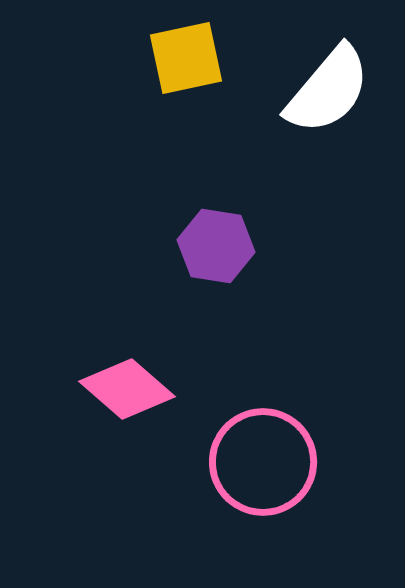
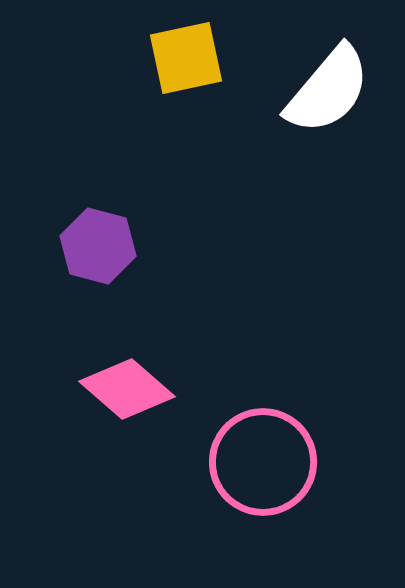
purple hexagon: moved 118 px left; rotated 6 degrees clockwise
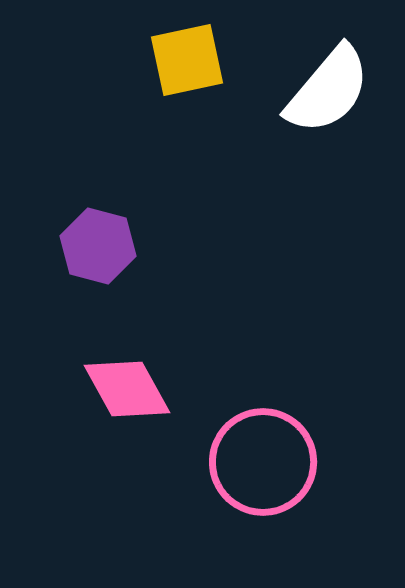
yellow square: moved 1 px right, 2 px down
pink diamond: rotated 20 degrees clockwise
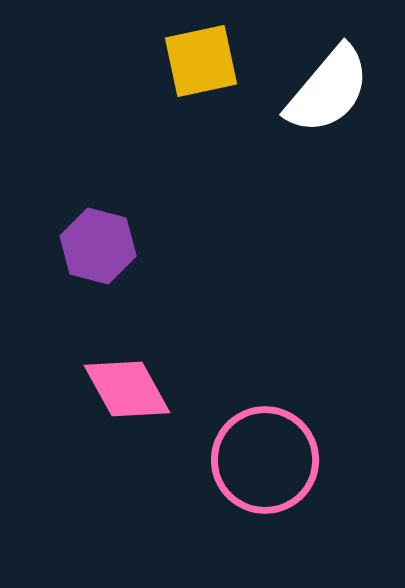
yellow square: moved 14 px right, 1 px down
pink circle: moved 2 px right, 2 px up
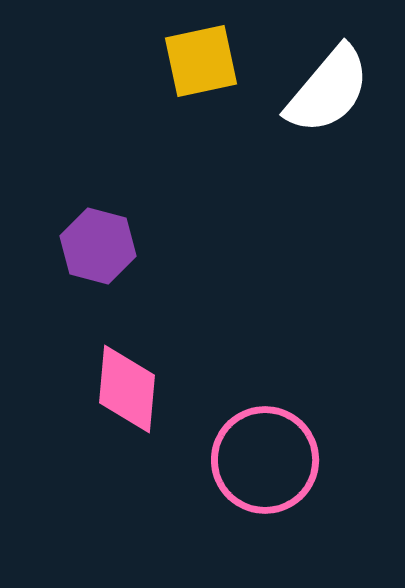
pink diamond: rotated 34 degrees clockwise
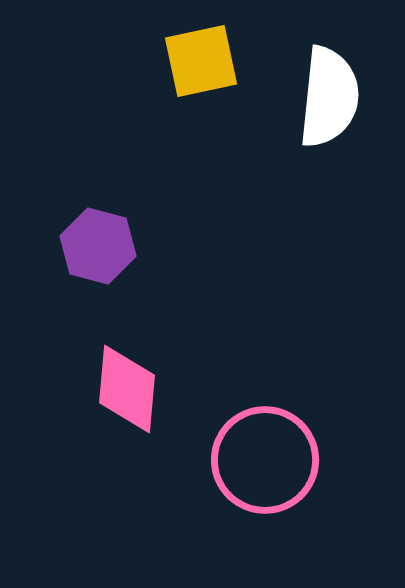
white semicircle: moved 1 px right, 7 px down; rotated 34 degrees counterclockwise
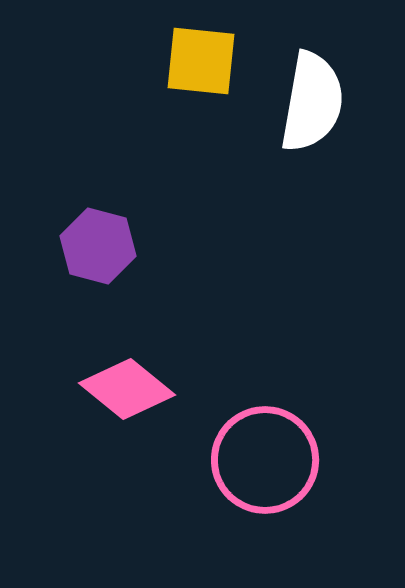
yellow square: rotated 18 degrees clockwise
white semicircle: moved 17 px left, 5 px down; rotated 4 degrees clockwise
pink diamond: rotated 56 degrees counterclockwise
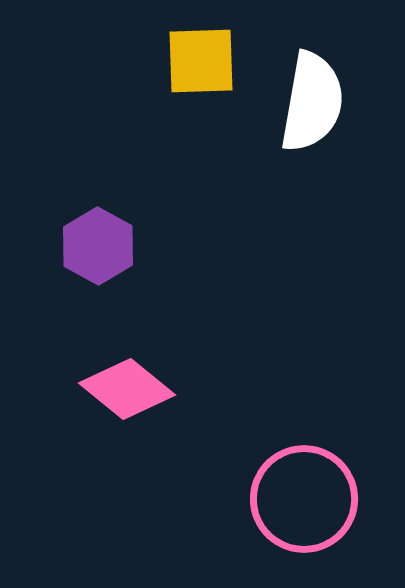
yellow square: rotated 8 degrees counterclockwise
purple hexagon: rotated 14 degrees clockwise
pink circle: moved 39 px right, 39 px down
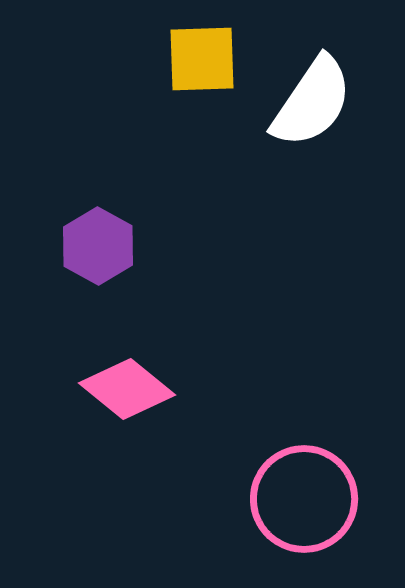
yellow square: moved 1 px right, 2 px up
white semicircle: rotated 24 degrees clockwise
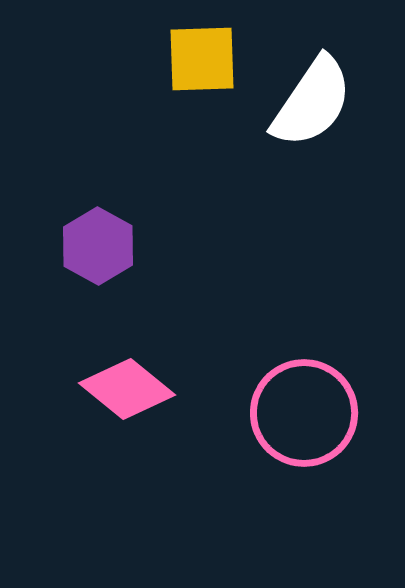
pink circle: moved 86 px up
